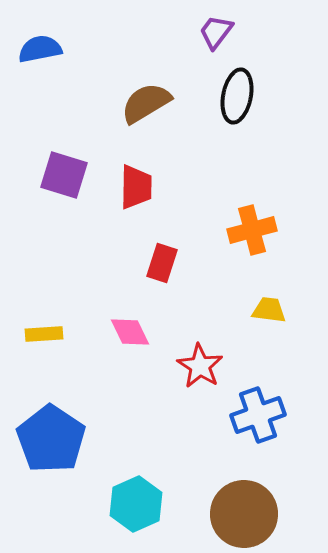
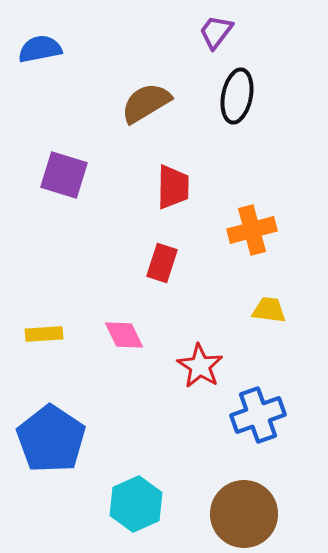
red trapezoid: moved 37 px right
pink diamond: moved 6 px left, 3 px down
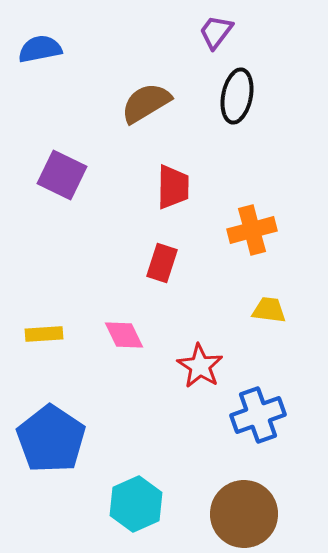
purple square: moved 2 px left; rotated 9 degrees clockwise
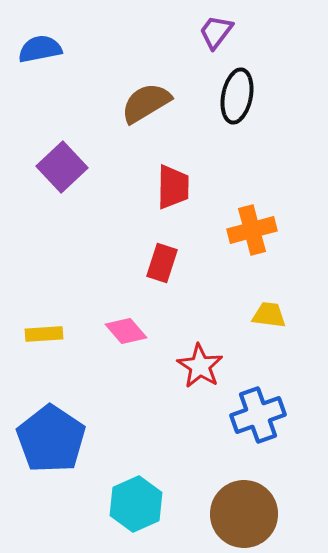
purple square: moved 8 px up; rotated 21 degrees clockwise
yellow trapezoid: moved 5 px down
pink diamond: moved 2 px right, 4 px up; rotated 15 degrees counterclockwise
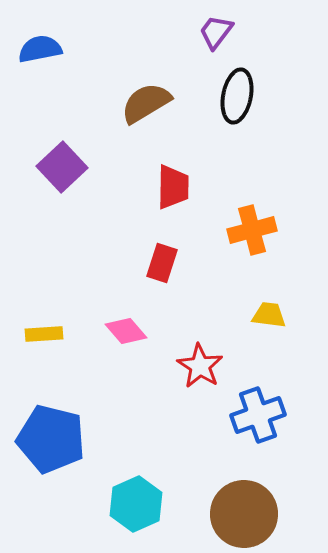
blue pentagon: rotated 20 degrees counterclockwise
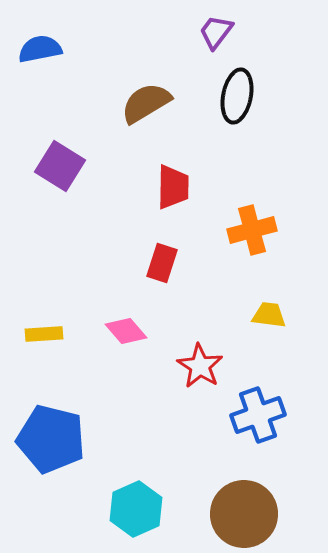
purple square: moved 2 px left, 1 px up; rotated 15 degrees counterclockwise
cyan hexagon: moved 5 px down
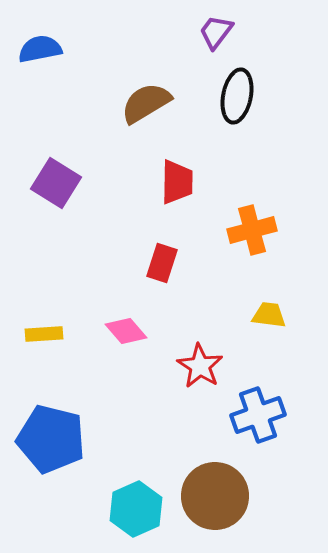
purple square: moved 4 px left, 17 px down
red trapezoid: moved 4 px right, 5 px up
brown circle: moved 29 px left, 18 px up
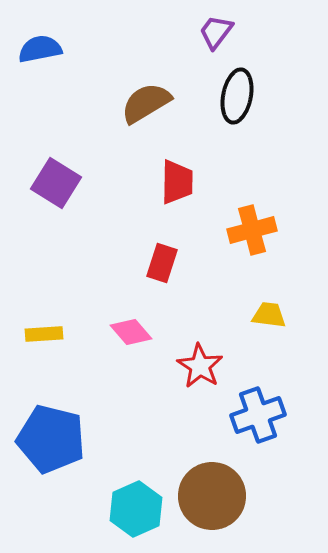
pink diamond: moved 5 px right, 1 px down
brown circle: moved 3 px left
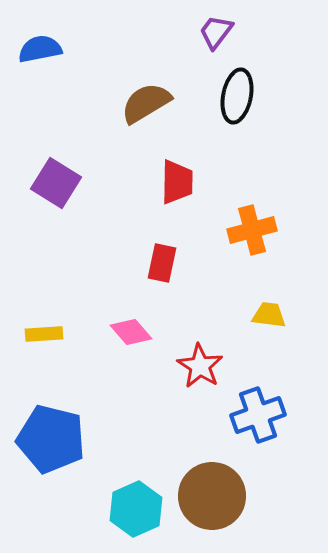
red rectangle: rotated 6 degrees counterclockwise
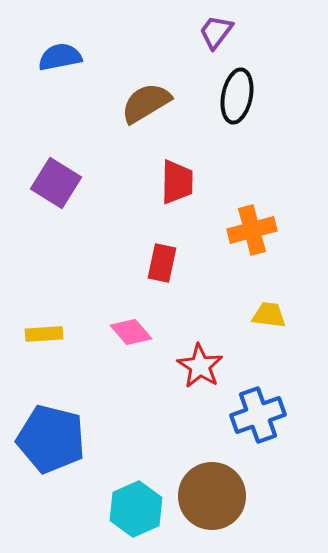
blue semicircle: moved 20 px right, 8 px down
